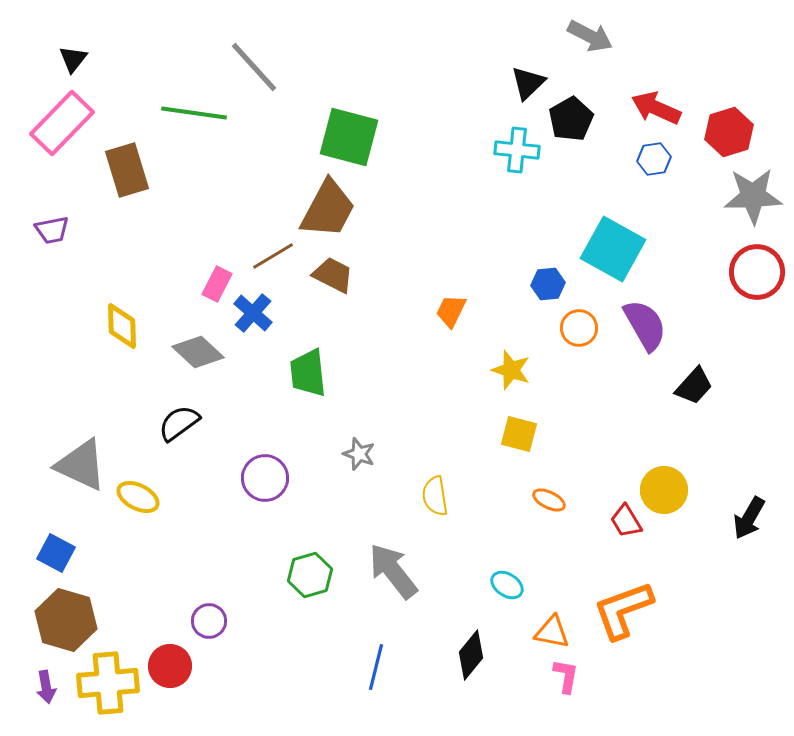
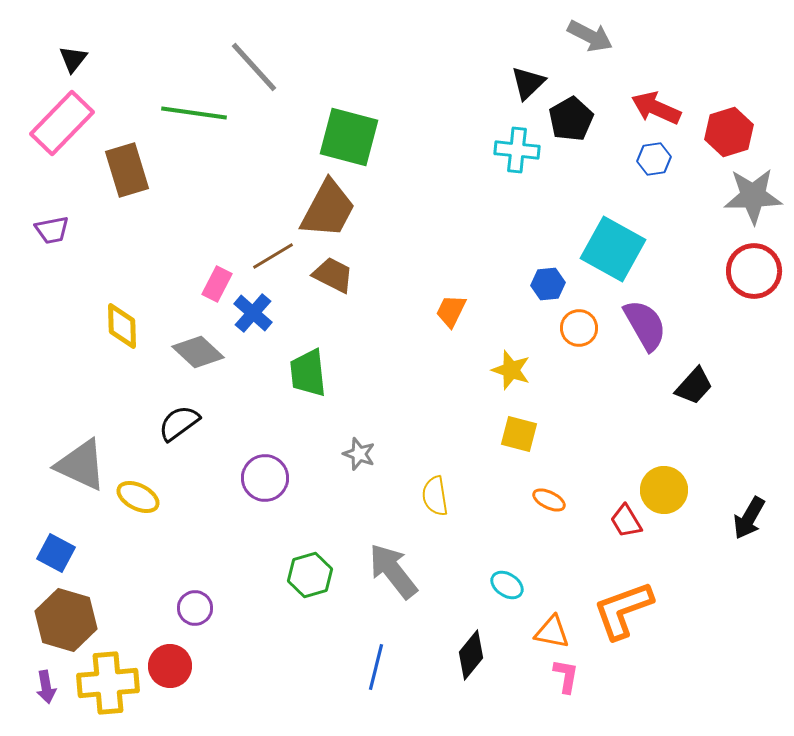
red circle at (757, 272): moved 3 px left, 1 px up
purple circle at (209, 621): moved 14 px left, 13 px up
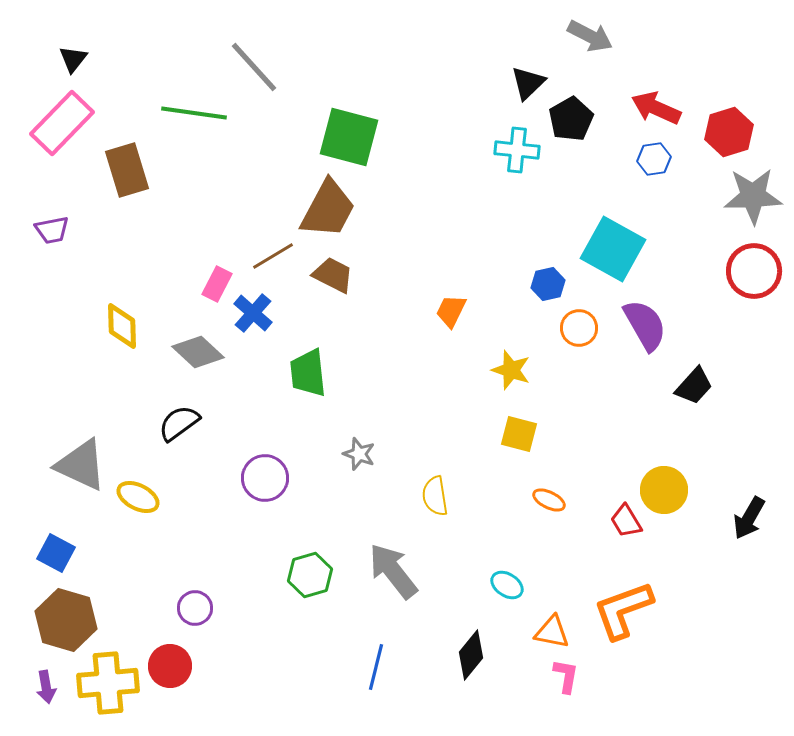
blue hexagon at (548, 284): rotated 8 degrees counterclockwise
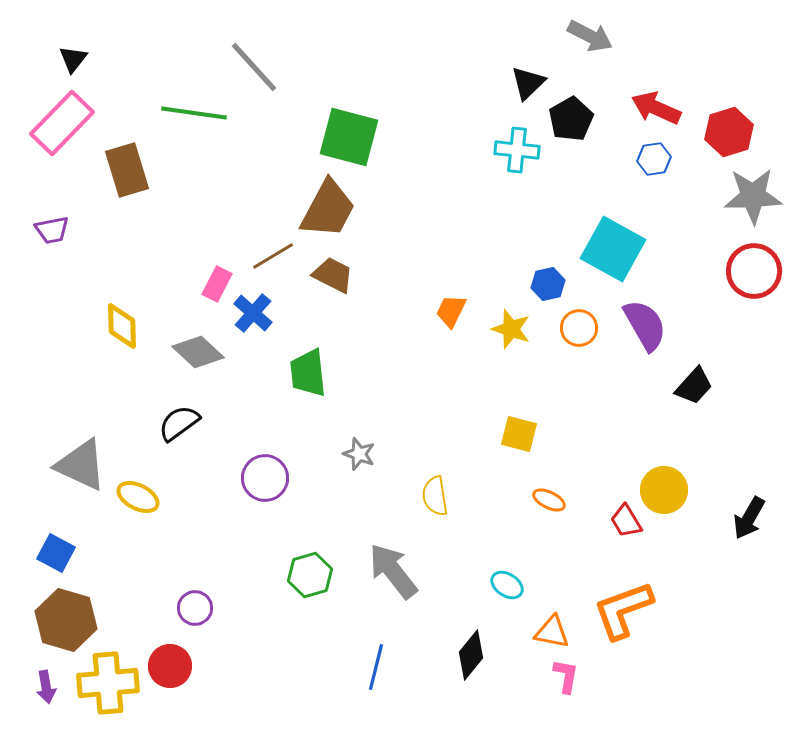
yellow star at (511, 370): moved 41 px up
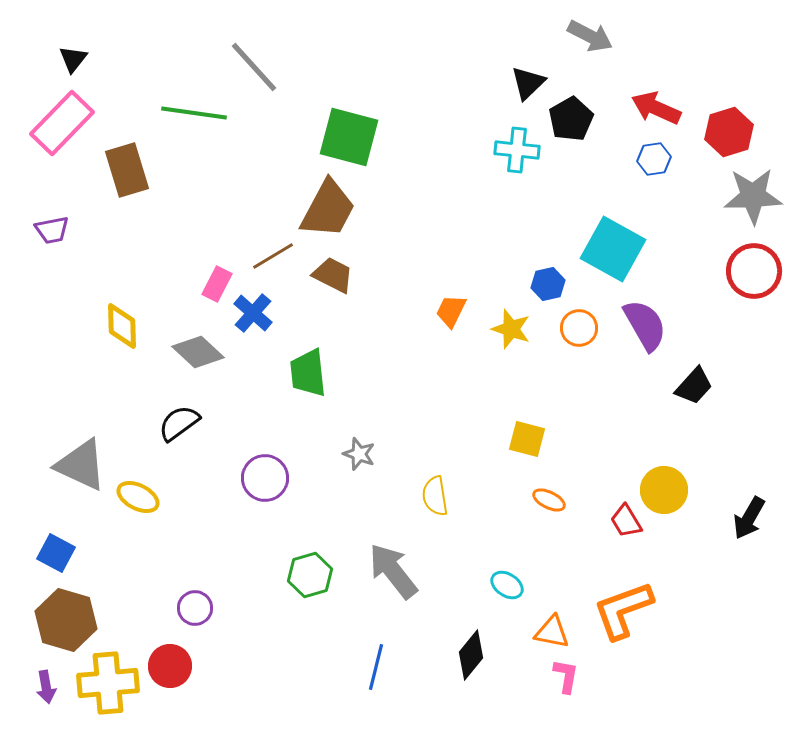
yellow square at (519, 434): moved 8 px right, 5 px down
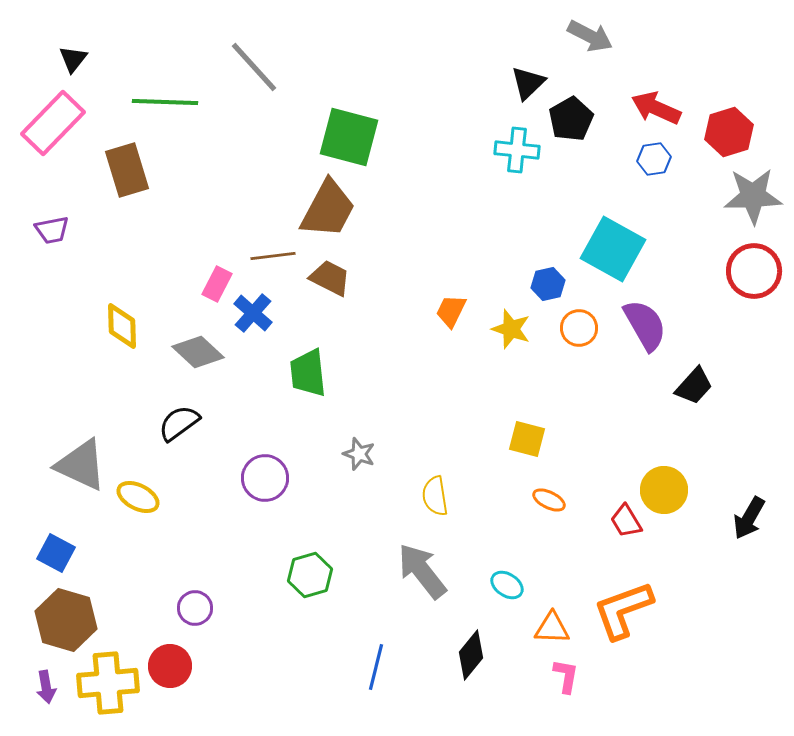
green line at (194, 113): moved 29 px left, 11 px up; rotated 6 degrees counterclockwise
pink rectangle at (62, 123): moved 9 px left
brown line at (273, 256): rotated 24 degrees clockwise
brown trapezoid at (333, 275): moved 3 px left, 3 px down
gray arrow at (393, 571): moved 29 px right
orange triangle at (552, 632): moved 4 px up; rotated 9 degrees counterclockwise
